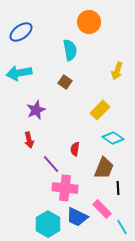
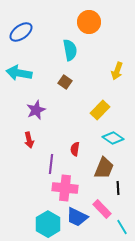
cyan arrow: rotated 20 degrees clockwise
purple line: rotated 48 degrees clockwise
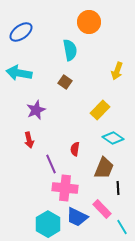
purple line: rotated 30 degrees counterclockwise
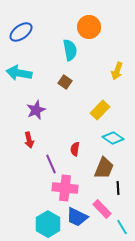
orange circle: moved 5 px down
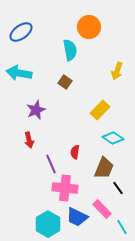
red semicircle: moved 3 px down
black line: rotated 32 degrees counterclockwise
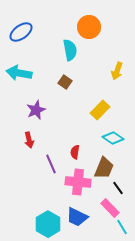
pink cross: moved 13 px right, 6 px up
pink rectangle: moved 8 px right, 1 px up
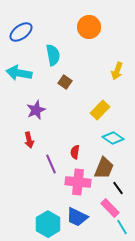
cyan semicircle: moved 17 px left, 5 px down
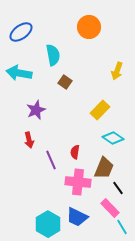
purple line: moved 4 px up
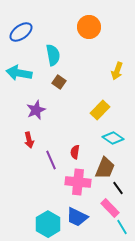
brown square: moved 6 px left
brown trapezoid: moved 1 px right
